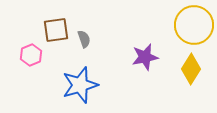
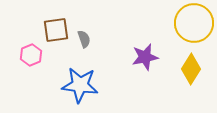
yellow circle: moved 2 px up
blue star: rotated 24 degrees clockwise
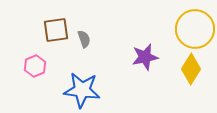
yellow circle: moved 1 px right, 6 px down
pink hexagon: moved 4 px right, 11 px down
blue star: moved 2 px right, 5 px down
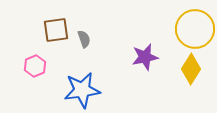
blue star: rotated 15 degrees counterclockwise
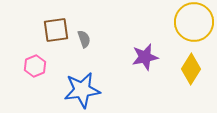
yellow circle: moved 1 px left, 7 px up
